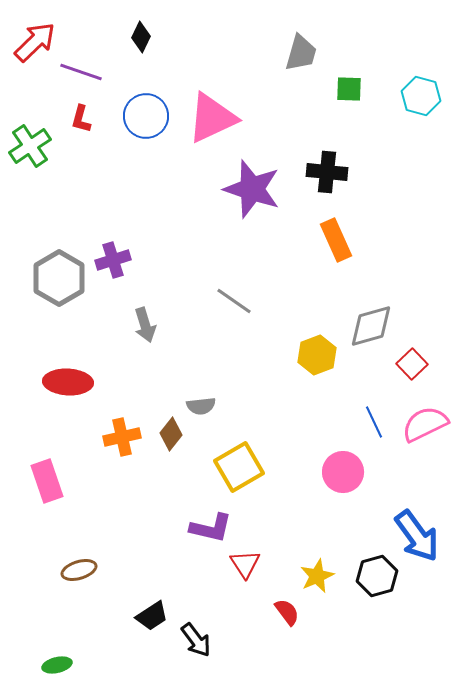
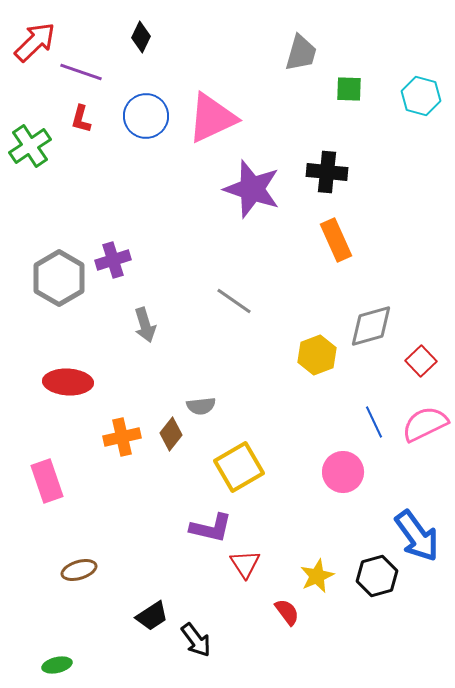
red square: moved 9 px right, 3 px up
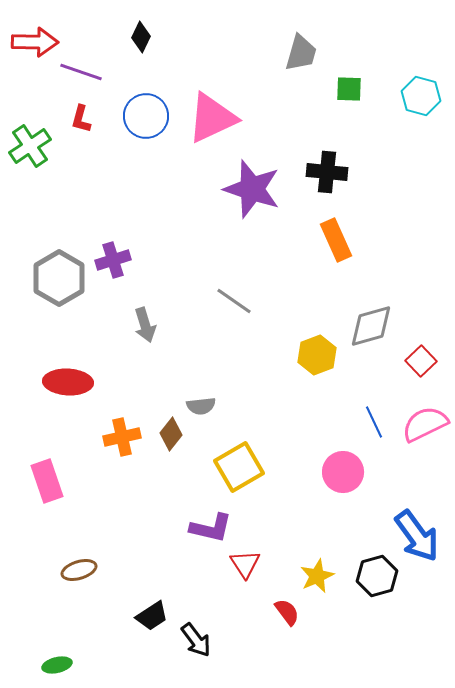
red arrow: rotated 45 degrees clockwise
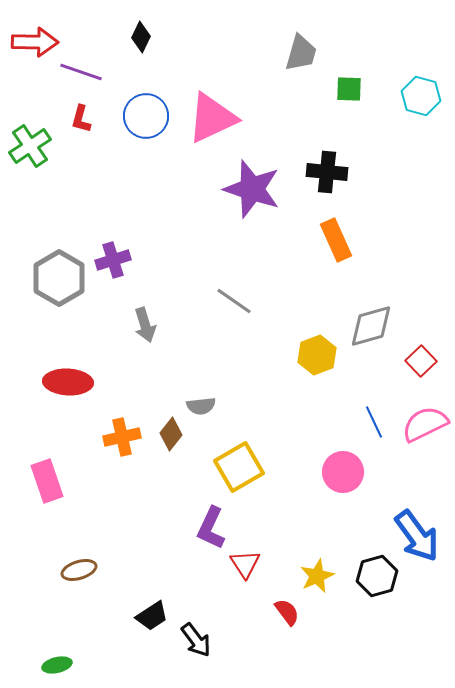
purple L-shape: rotated 102 degrees clockwise
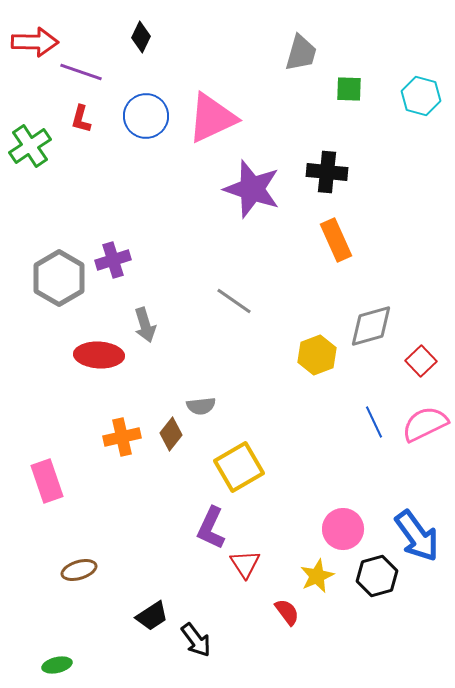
red ellipse: moved 31 px right, 27 px up
pink circle: moved 57 px down
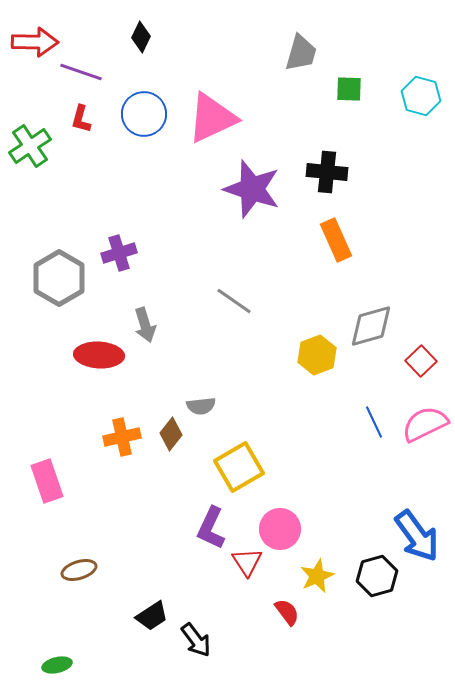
blue circle: moved 2 px left, 2 px up
purple cross: moved 6 px right, 7 px up
pink circle: moved 63 px left
red triangle: moved 2 px right, 2 px up
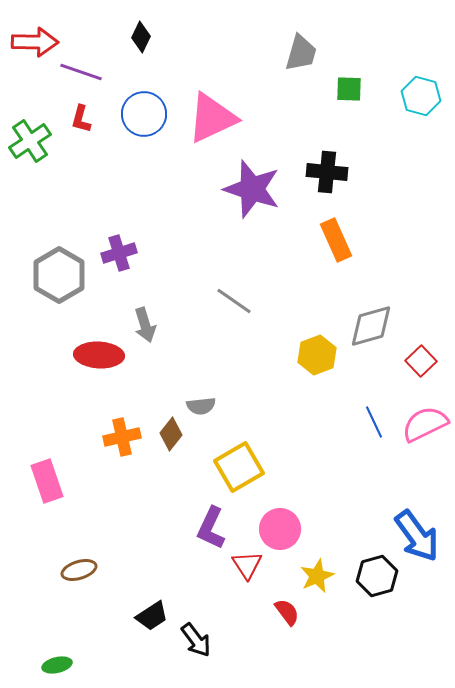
green cross: moved 5 px up
gray hexagon: moved 3 px up
red triangle: moved 3 px down
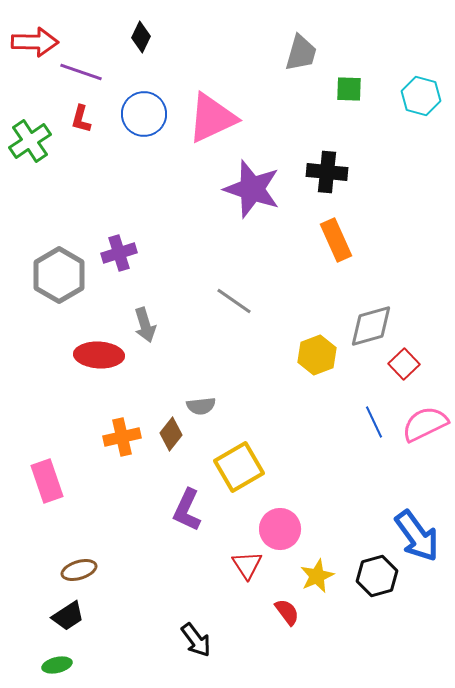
red square: moved 17 px left, 3 px down
purple L-shape: moved 24 px left, 18 px up
black trapezoid: moved 84 px left
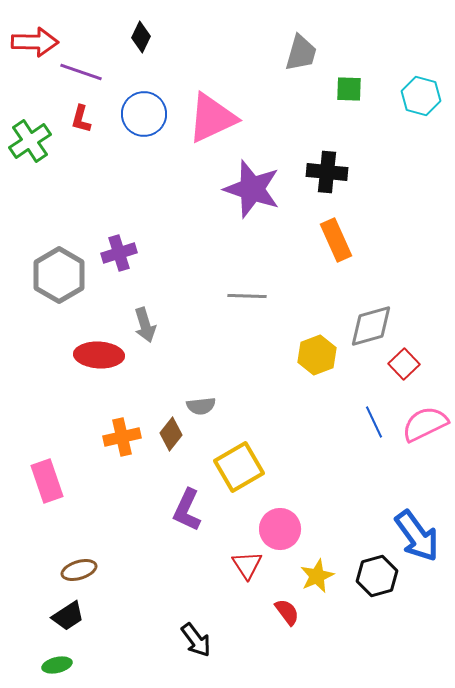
gray line: moved 13 px right, 5 px up; rotated 33 degrees counterclockwise
